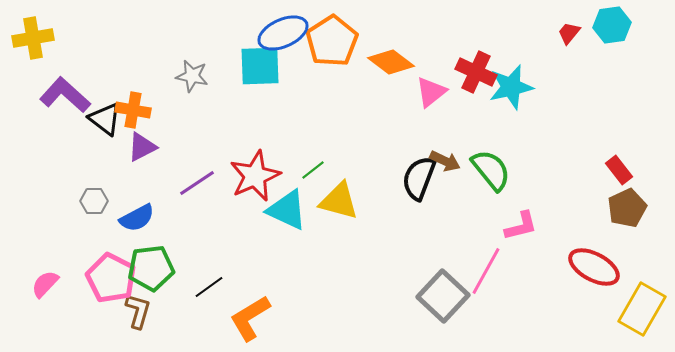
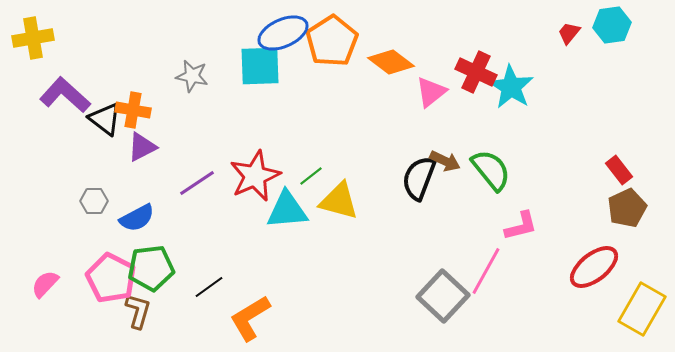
cyan star: rotated 27 degrees counterclockwise
green line: moved 2 px left, 6 px down
cyan triangle: rotated 30 degrees counterclockwise
red ellipse: rotated 66 degrees counterclockwise
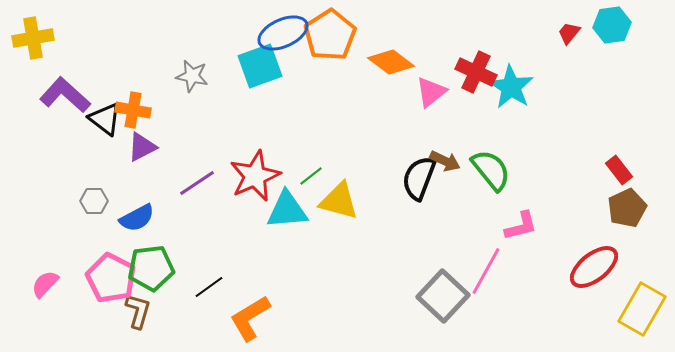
orange pentagon: moved 2 px left, 6 px up
cyan square: rotated 18 degrees counterclockwise
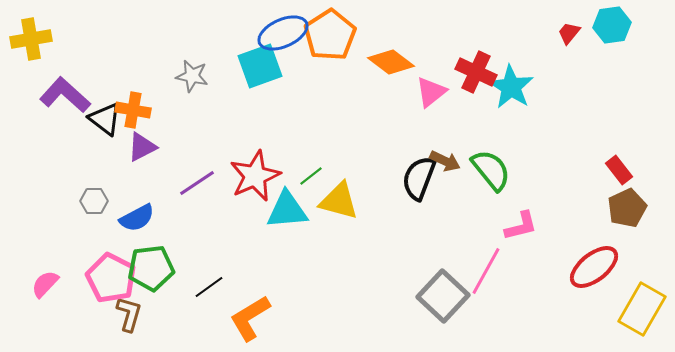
yellow cross: moved 2 px left, 1 px down
brown L-shape: moved 9 px left, 3 px down
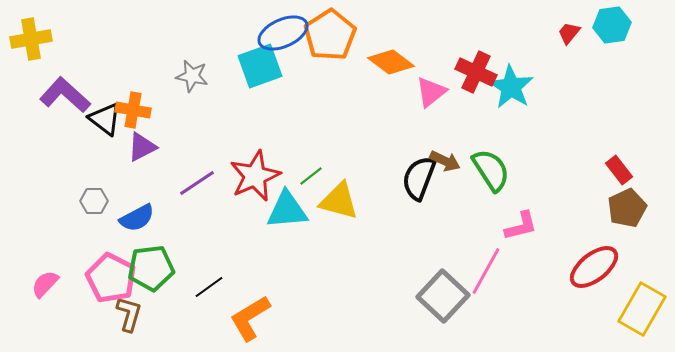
green semicircle: rotated 6 degrees clockwise
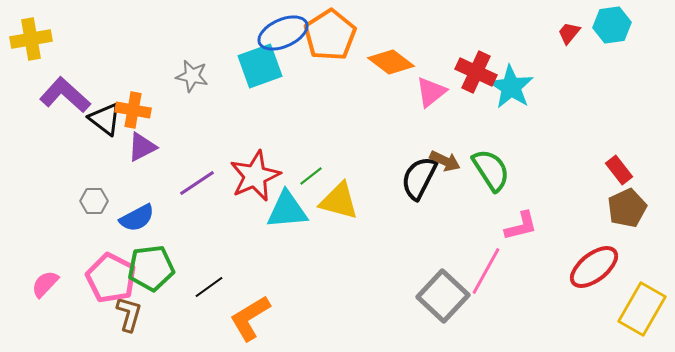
black semicircle: rotated 6 degrees clockwise
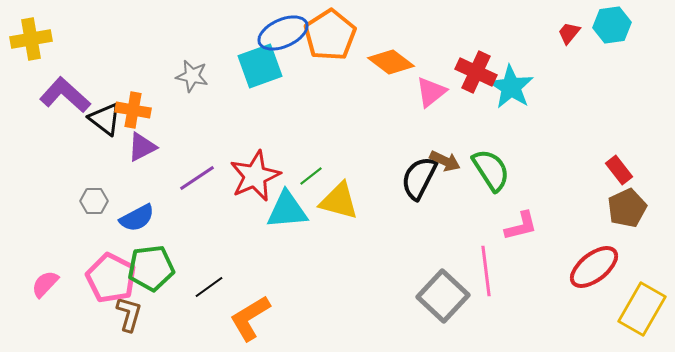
purple line: moved 5 px up
pink line: rotated 36 degrees counterclockwise
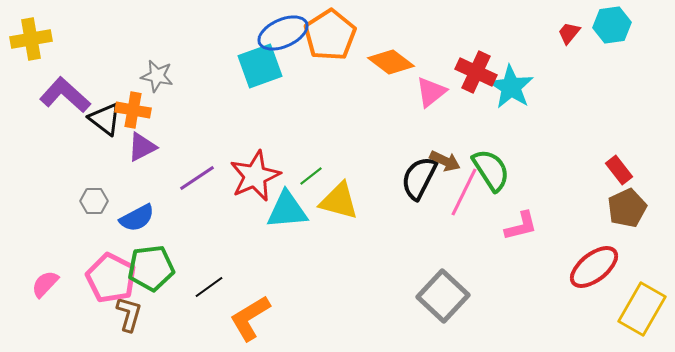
gray star: moved 35 px left
pink line: moved 22 px left, 79 px up; rotated 33 degrees clockwise
